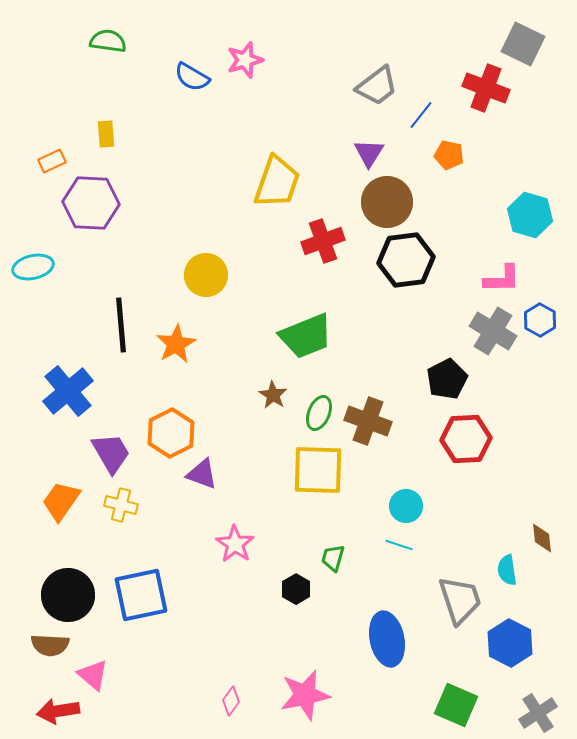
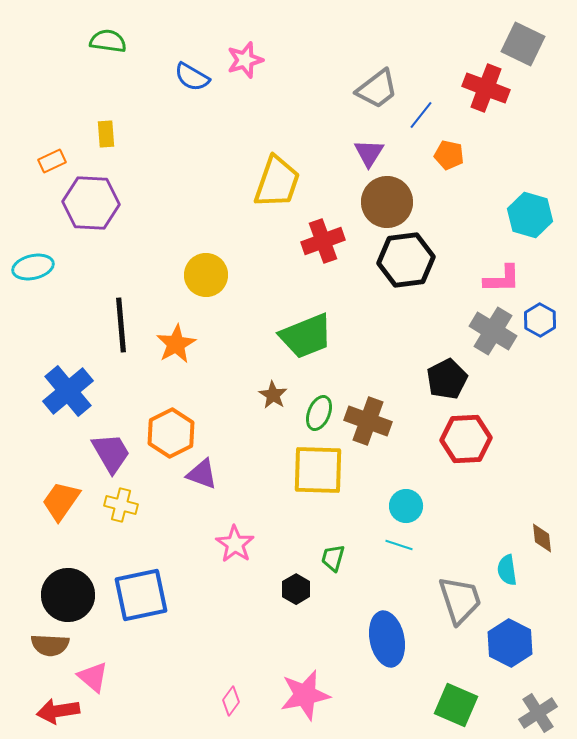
gray trapezoid at (377, 86): moved 3 px down
pink triangle at (93, 675): moved 2 px down
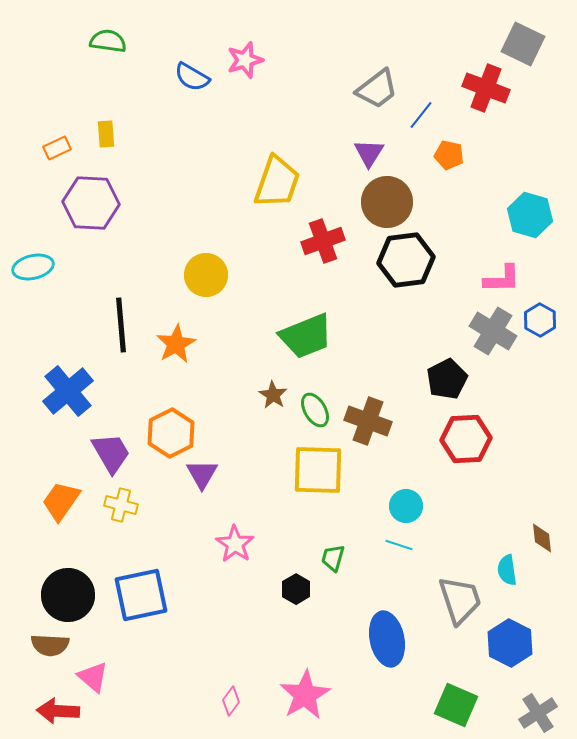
orange rectangle at (52, 161): moved 5 px right, 13 px up
green ellipse at (319, 413): moved 4 px left, 3 px up; rotated 52 degrees counterclockwise
purple triangle at (202, 474): rotated 40 degrees clockwise
pink star at (305, 695): rotated 18 degrees counterclockwise
red arrow at (58, 711): rotated 12 degrees clockwise
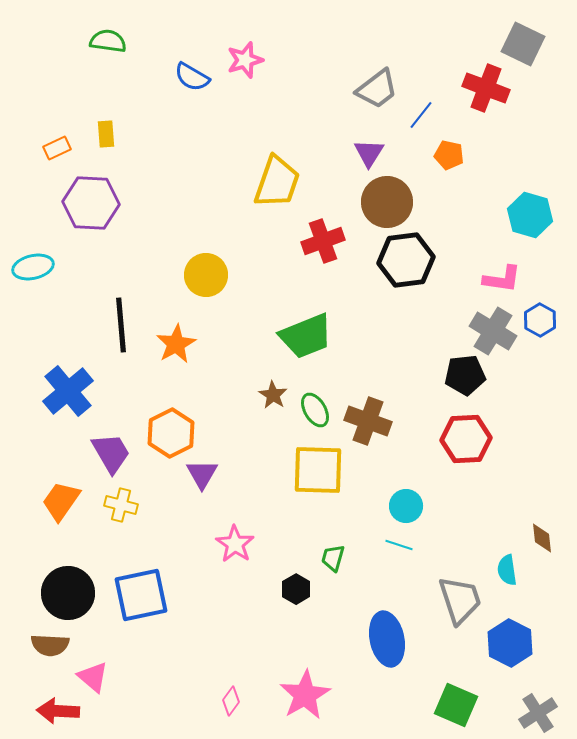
pink L-shape at (502, 279): rotated 9 degrees clockwise
black pentagon at (447, 379): moved 18 px right, 4 px up; rotated 21 degrees clockwise
black circle at (68, 595): moved 2 px up
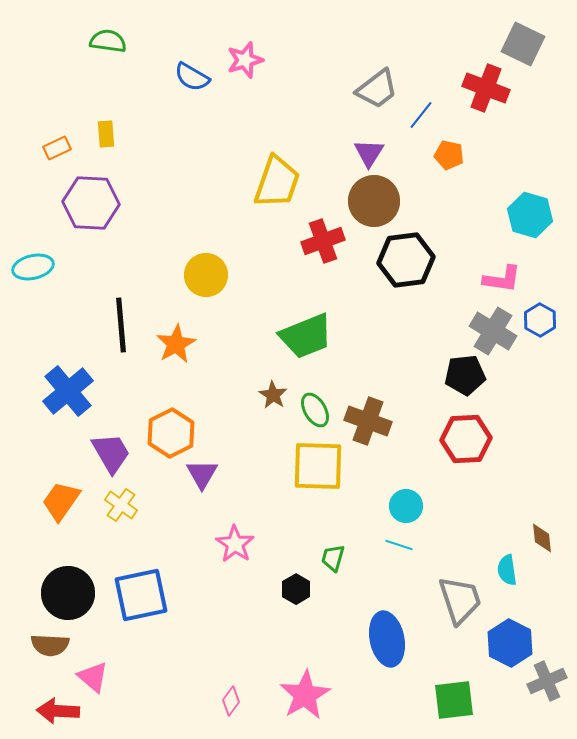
brown circle at (387, 202): moved 13 px left, 1 px up
yellow square at (318, 470): moved 4 px up
yellow cross at (121, 505): rotated 20 degrees clockwise
green square at (456, 705): moved 2 px left, 5 px up; rotated 30 degrees counterclockwise
gray cross at (538, 713): moved 9 px right, 32 px up; rotated 9 degrees clockwise
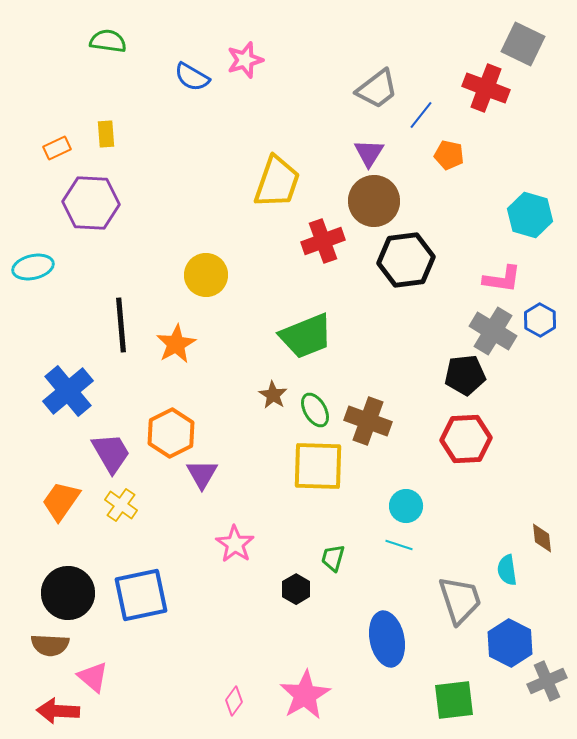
pink diamond at (231, 701): moved 3 px right
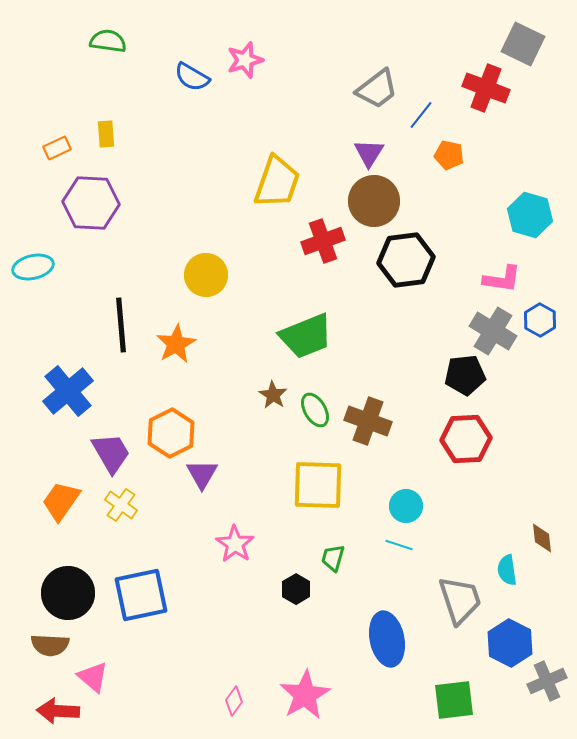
yellow square at (318, 466): moved 19 px down
